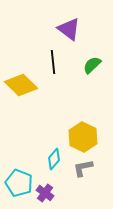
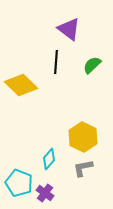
black line: moved 3 px right; rotated 10 degrees clockwise
cyan diamond: moved 5 px left
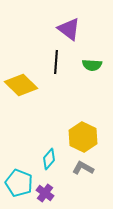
green semicircle: rotated 132 degrees counterclockwise
gray L-shape: rotated 40 degrees clockwise
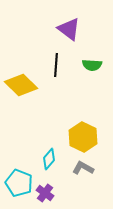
black line: moved 3 px down
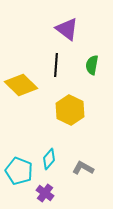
purple triangle: moved 2 px left
green semicircle: rotated 96 degrees clockwise
yellow hexagon: moved 13 px left, 27 px up
cyan pentagon: moved 12 px up
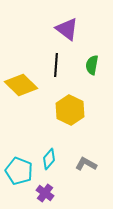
gray L-shape: moved 3 px right, 4 px up
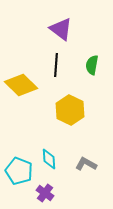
purple triangle: moved 6 px left
cyan diamond: rotated 45 degrees counterclockwise
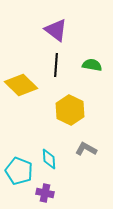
purple triangle: moved 5 px left, 1 px down
green semicircle: rotated 90 degrees clockwise
gray L-shape: moved 15 px up
purple cross: rotated 24 degrees counterclockwise
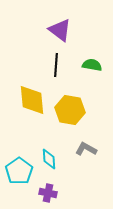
purple triangle: moved 4 px right
yellow diamond: moved 11 px right, 15 px down; rotated 40 degrees clockwise
yellow hexagon: rotated 16 degrees counterclockwise
cyan pentagon: rotated 16 degrees clockwise
purple cross: moved 3 px right
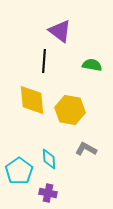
purple triangle: moved 1 px down
black line: moved 12 px left, 4 px up
